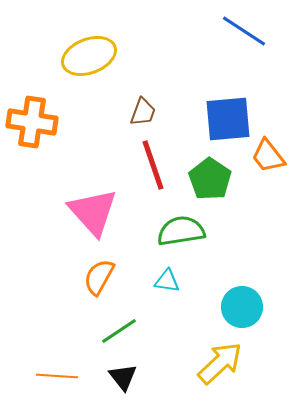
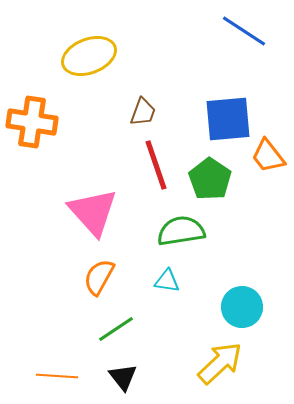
red line: moved 3 px right
green line: moved 3 px left, 2 px up
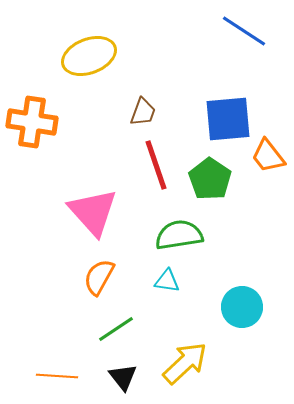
green semicircle: moved 2 px left, 4 px down
yellow arrow: moved 35 px left
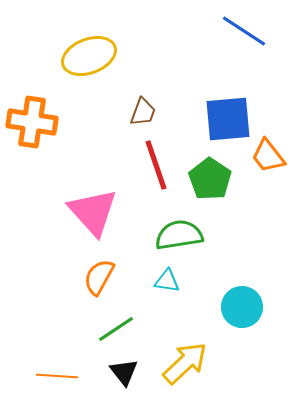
black triangle: moved 1 px right, 5 px up
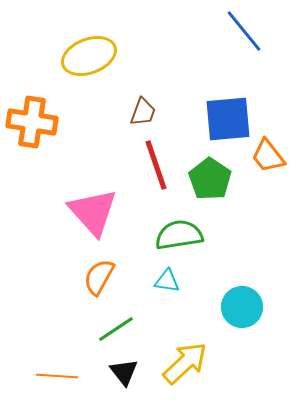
blue line: rotated 18 degrees clockwise
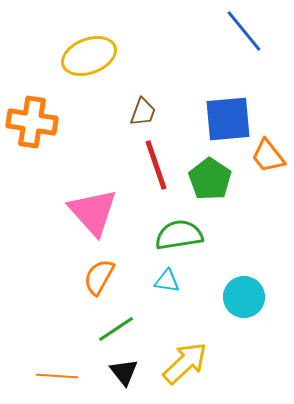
cyan circle: moved 2 px right, 10 px up
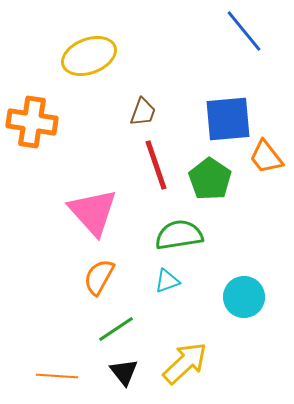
orange trapezoid: moved 2 px left, 1 px down
cyan triangle: rotated 28 degrees counterclockwise
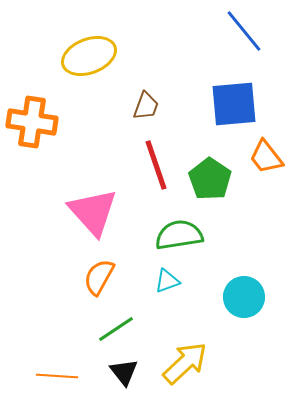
brown trapezoid: moved 3 px right, 6 px up
blue square: moved 6 px right, 15 px up
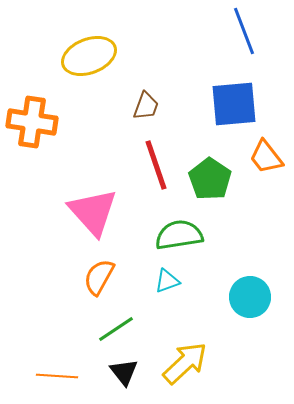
blue line: rotated 18 degrees clockwise
cyan circle: moved 6 px right
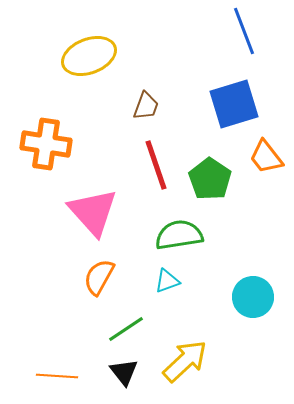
blue square: rotated 12 degrees counterclockwise
orange cross: moved 14 px right, 22 px down
cyan circle: moved 3 px right
green line: moved 10 px right
yellow arrow: moved 2 px up
